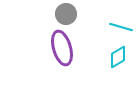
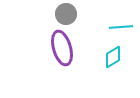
cyan line: rotated 20 degrees counterclockwise
cyan diamond: moved 5 px left
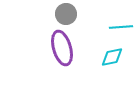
cyan diamond: moved 1 px left; rotated 20 degrees clockwise
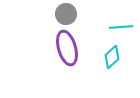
purple ellipse: moved 5 px right
cyan diamond: rotated 30 degrees counterclockwise
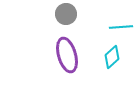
purple ellipse: moved 7 px down
